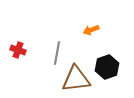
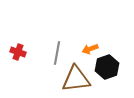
orange arrow: moved 1 px left, 19 px down
red cross: moved 2 px down
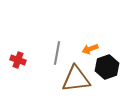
red cross: moved 8 px down
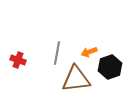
orange arrow: moved 1 px left, 3 px down
black hexagon: moved 3 px right
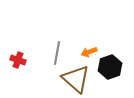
brown triangle: rotated 48 degrees clockwise
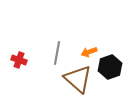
red cross: moved 1 px right
brown triangle: moved 2 px right
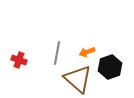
orange arrow: moved 2 px left
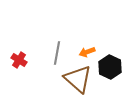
red cross: rotated 14 degrees clockwise
black hexagon: rotated 15 degrees counterclockwise
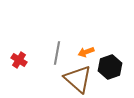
orange arrow: moved 1 px left
black hexagon: rotated 15 degrees clockwise
